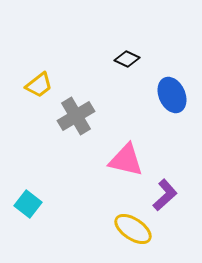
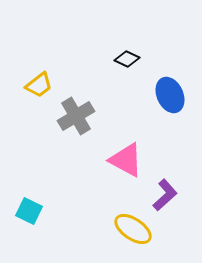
blue ellipse: moved 2 px left
pink triangle: rotated 15 degrees clockwise
cyan square: moved 1 px right, 7 px down; rotated 12 degrees counterclockwise
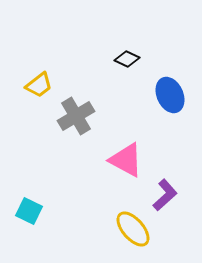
yellow ellipse: rotated 15 degrees clockwise
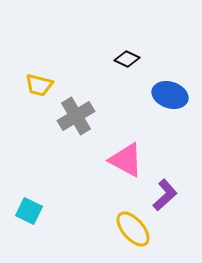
yellow trapezoid: rotated 52 degrees clockwise
blue ellipse: rotated 48 degrees counterclockwise
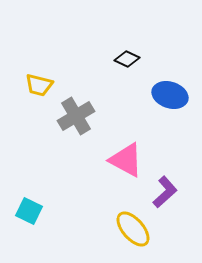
purple L-shape: moved 3 px up
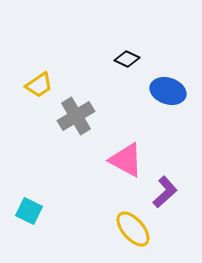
yellow trapezoid: rotated 48 degrees counterclockwise
blue ellipse: moved 2 px left, 4 px up
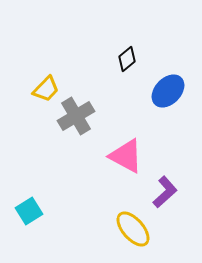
black diamond: rotated 65 degrees counterclockwise
yellow trapezoid: moved 7 px right, 4 px down; rotated 12 degrees counterclockwise
blue ellipse: rotated 64 degrees counterclockwise
pink triangle: moved 4 px up
cyan square: rotated 32 degrees clockwise
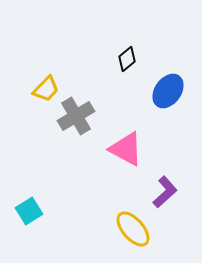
blue ellipse: rotated 8 degrees counterclockwise
pink triangle: moved 7 px up
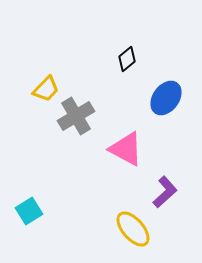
blue ellipse: moved 2 px left, 7 px down
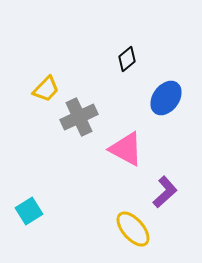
gray cross: moved 3 px right, 1 px down; rotated 6 degrees clockwise
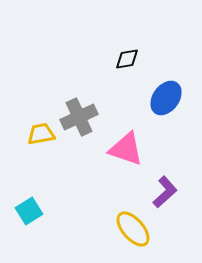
black diamond: rotated 30 degrees clockwise
yellow trapezoid: moved 5 px left, 45 px down; rotated 144 degrees counterclockwise
pink triangle: rotated 9 degrees counterclockwise
